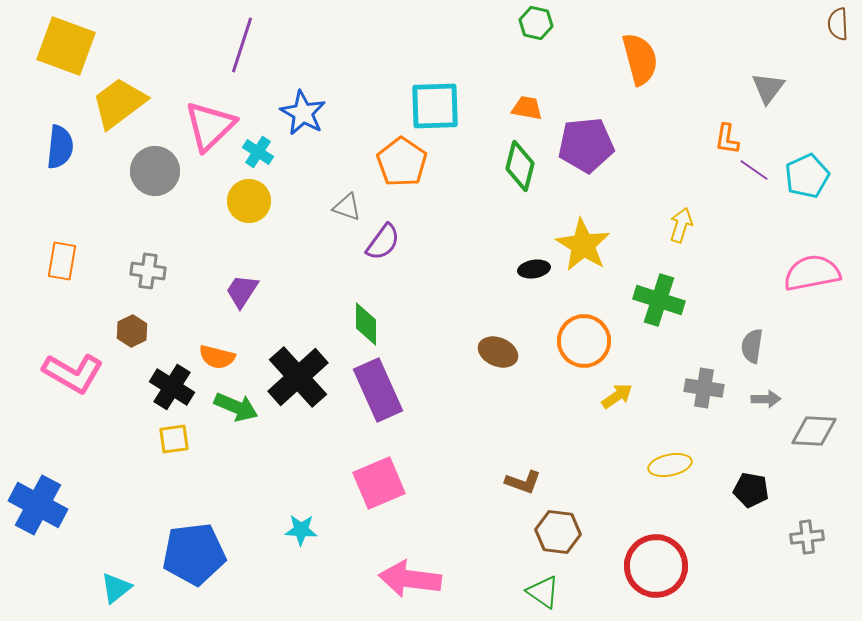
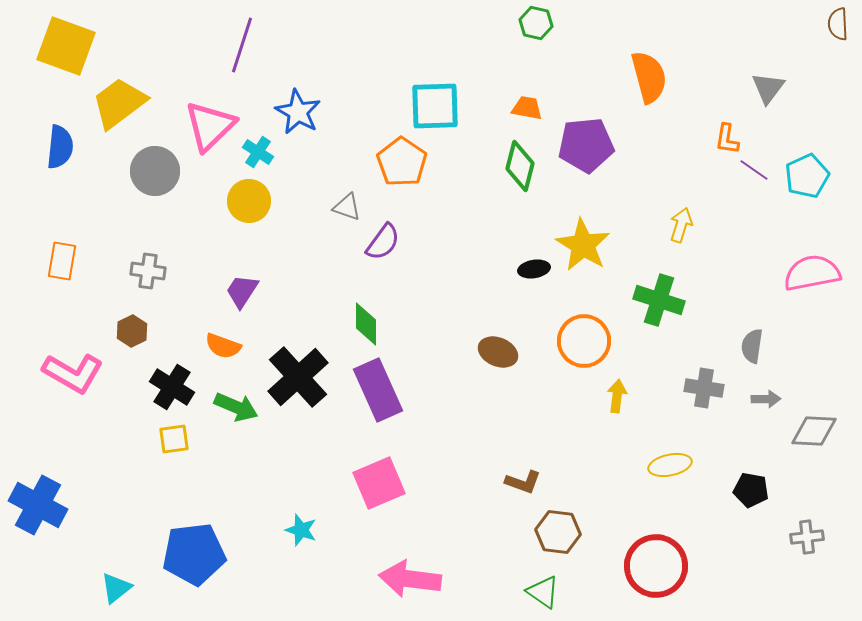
orange semicircle at (640, 59): moved 9 px right, 18 px down
blue star at (303, 113): moved 5 px left, 1 px up
orange semicircle at (217, 357): moved 6 px right, 11 px up; rotated 6 degrees clockwise
yellow arrow at (617, 396): rotated 48 degrees counterclockwise
cyan star at (301, 530): rotated 16 degrees clockwise
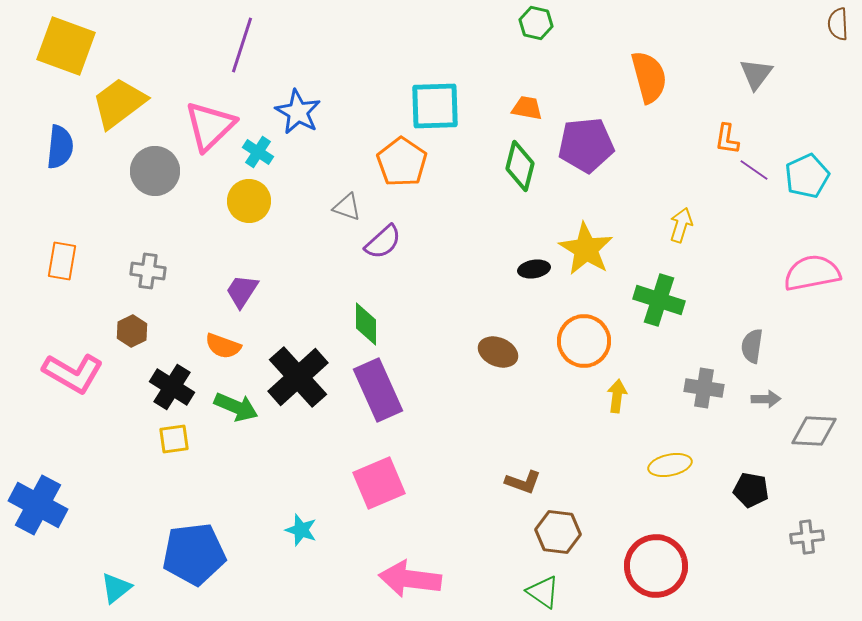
gray triangle at (768, 88): moved 12 px left, 14 px up
purple semicircle at (383, 242): rotated 12 degrees clockwise
yellow star at (583, 245): moved 3 px right, 4 px down
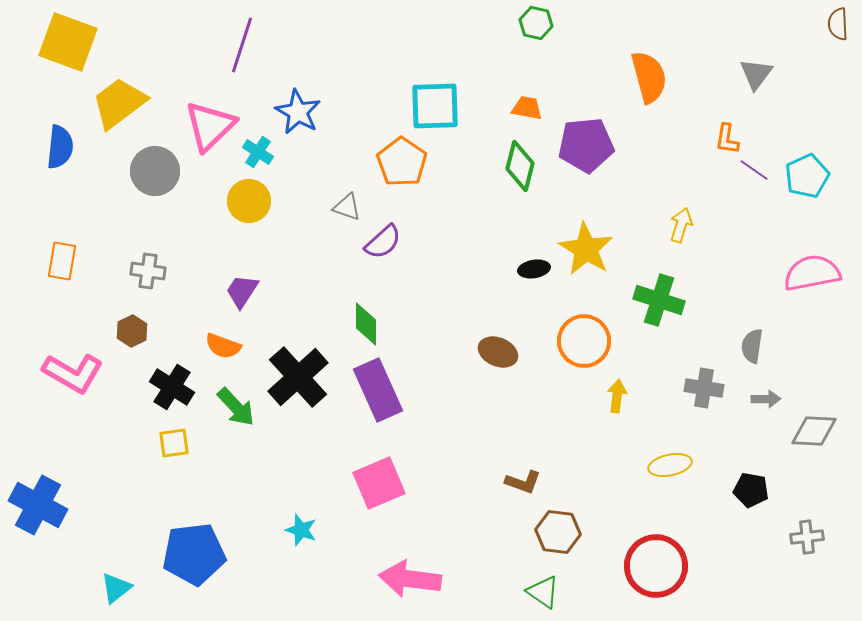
yellow square at (66, 46): moved 2 px right, 4 px up
green arrow at (236, 407): rotated 24 degrees clockwise
yellow square at (174, 439): moved 4 px down
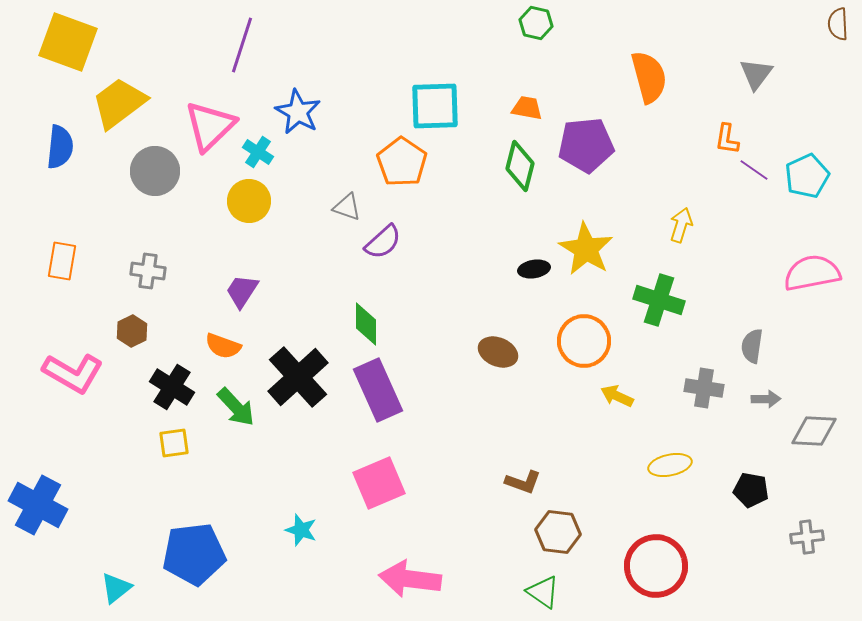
yellow arrow at (617, 396): rotated 72 degrees counterclockwise
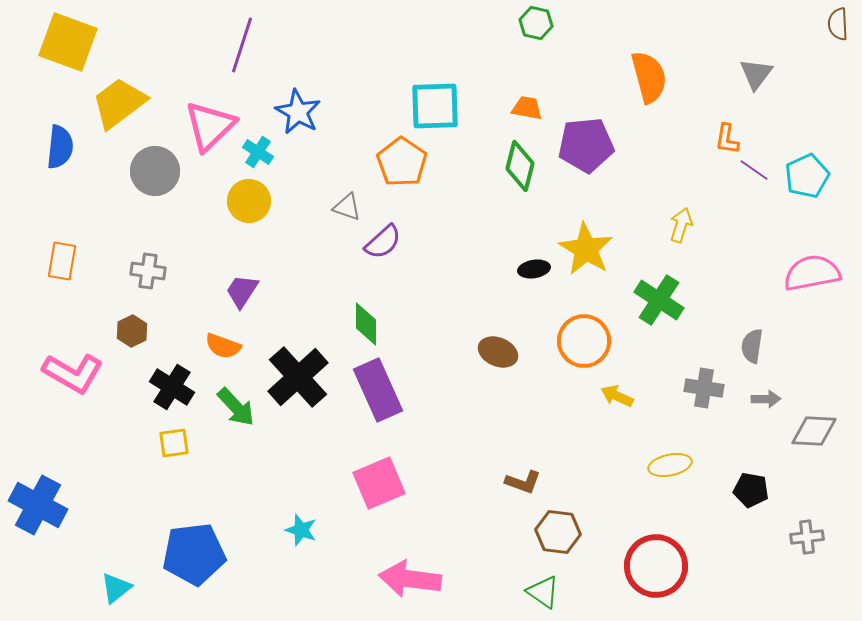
green cross at (659, 300): rotated 15 degrees clockwise
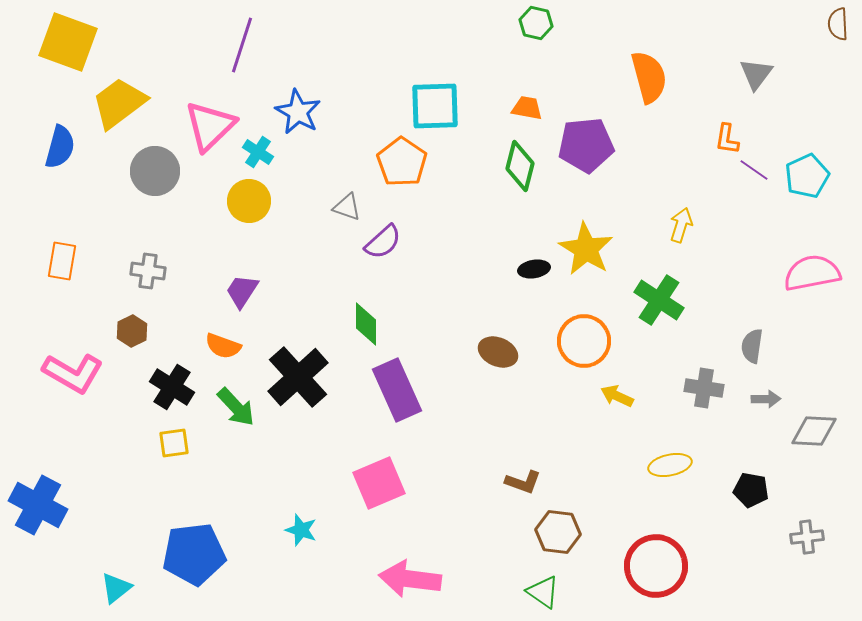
blue semicircle at (60, 147): rotated 9 degrees clockwise
purple rectangle at (378, 390): moved 19 px right
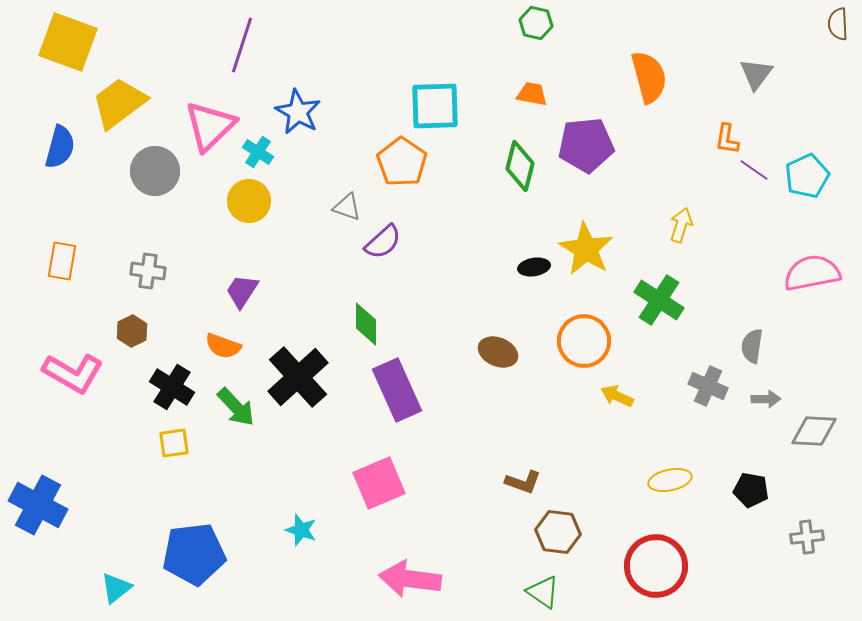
orange trapezoid at (527, 108): moved 5 px right, 14 px up
black ellipse at (534, 269): moved 2 px up
gray cross at (704, 388): moved 4 px right, 2 px up; rotated 15 degrees clockwise
yellow ellipse at (670, 465): moved 15 px down
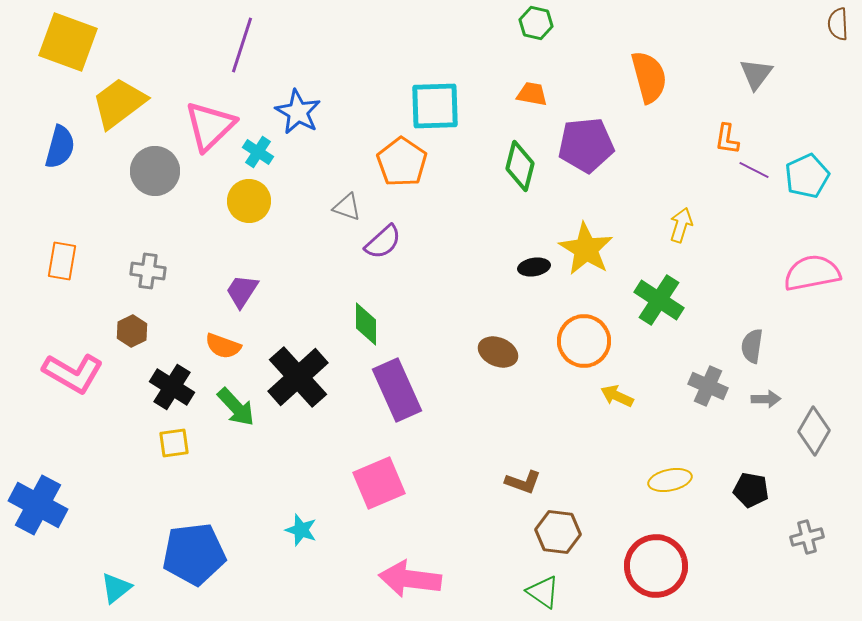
purple line at (754, 170): rotated 8 degrees counterclockwise
gray diamond at (814, 431): rotated 63 degrees counterclockwise
gray cross at (807, 537): rotated 8 degrees counterclockwise
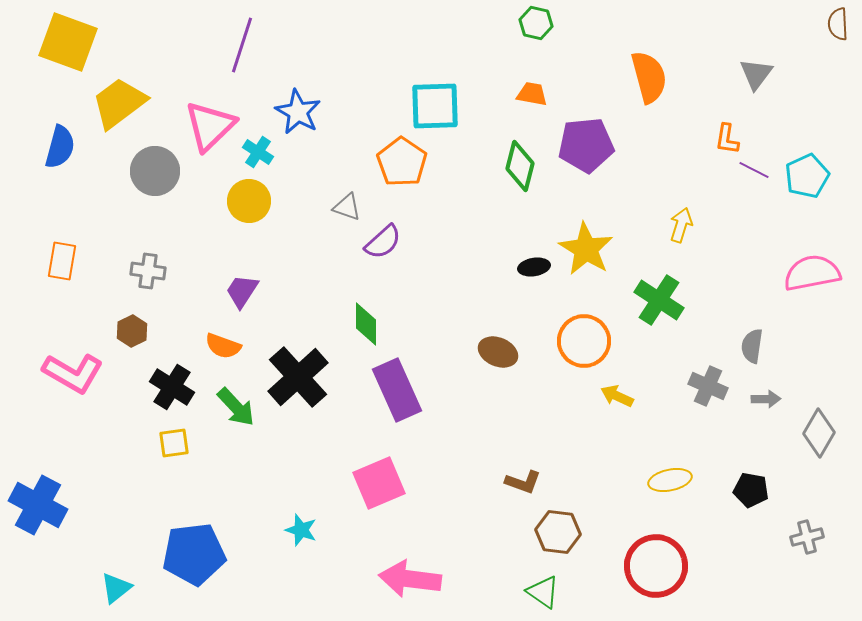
gray diamond at (814, 431): moved 5 px right, 2 px down
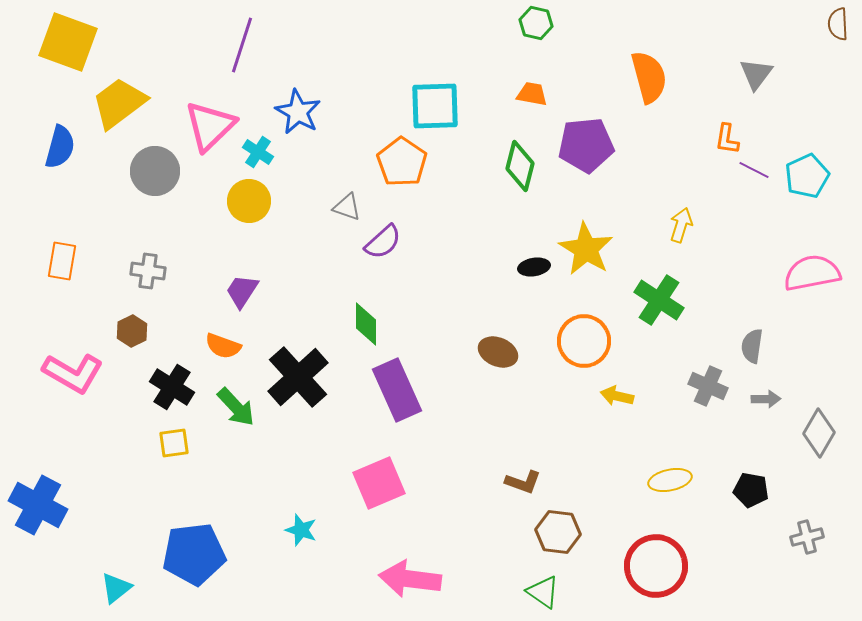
yellow arrow at (617, 396): rotated 12 degrees counterclockwise
